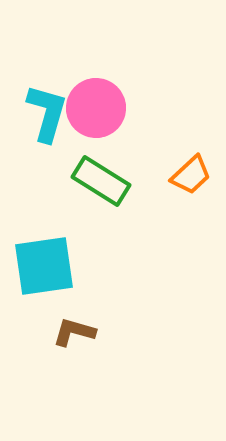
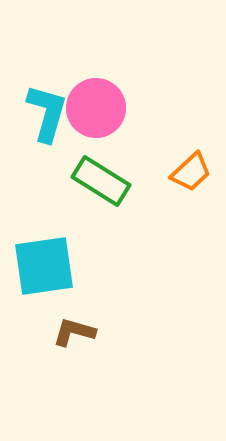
orange trapezoid: moved 3 px up
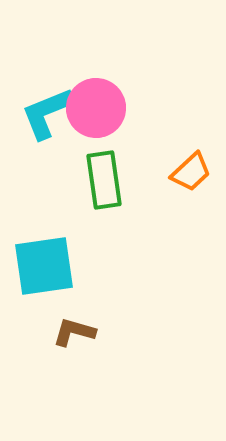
cyan L-shape: rotated 128 degrees counterclockwise
green rectangle: moved 3 px right, 1 px up; rotated 50 degrees clockwise
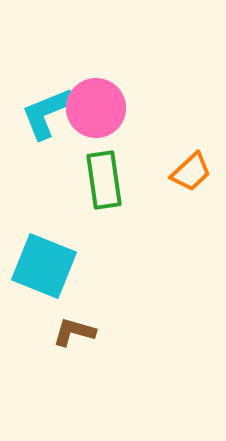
cyan square: rotated 30 degrees clockwise
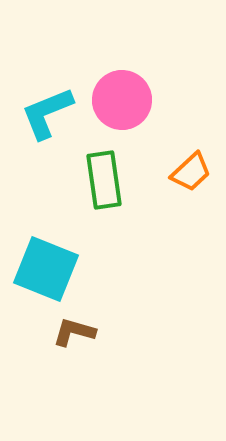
pink circle: moved 26 px right, 8 px up
cyan square: moved 2 px right, 3 px down
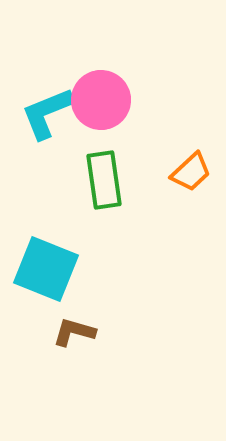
pink circle: moved 21 px left
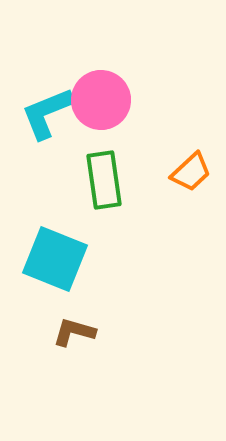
cyan square: moved 9 px right, 10 px up
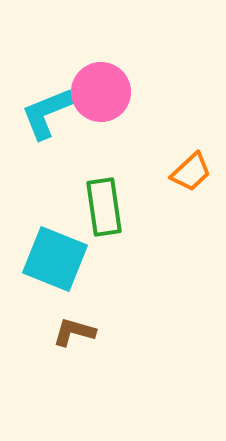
pink circle: moved 8 px up
green rectangle: moved 27 px down
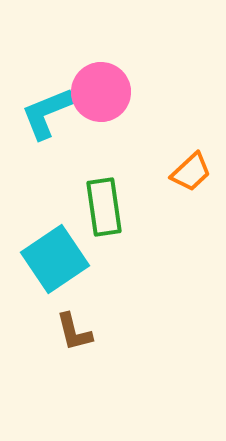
cyan square: rotated 34 degrees clockwise
brown L-shape: rotated 120 degrees counterclockwise
